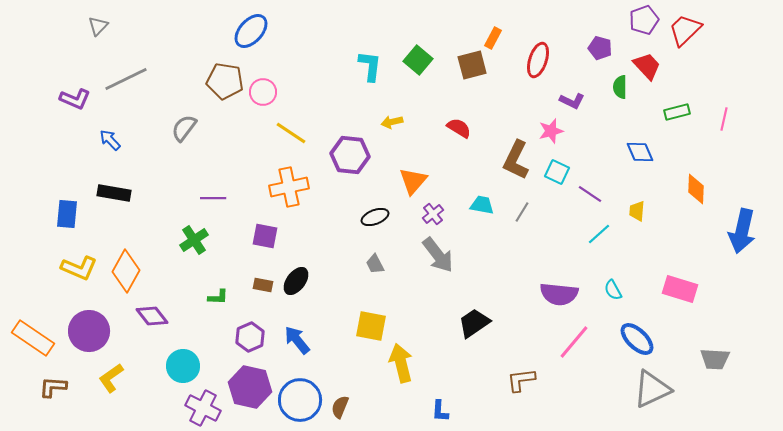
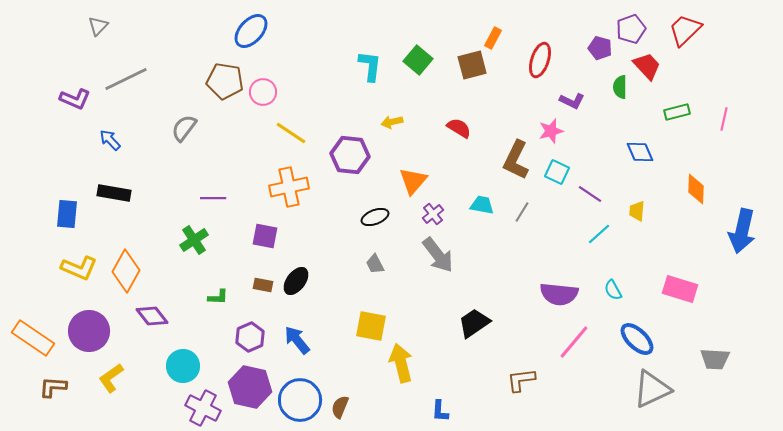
purple pentagon at (644, 20): moved 13 px left, 9 px down
red ellipse at (538, 60): moved 2 px right
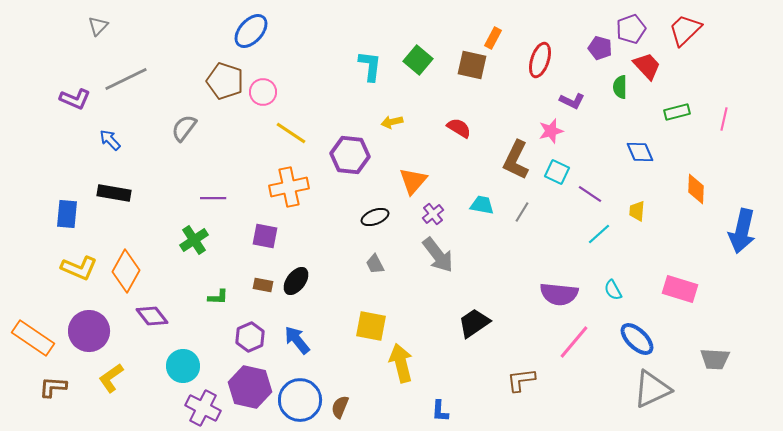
brown square at (472, 65): rotated 28 degrees clockwise
brown pentagon at (225, 81): rotated 9 degrees clockwise
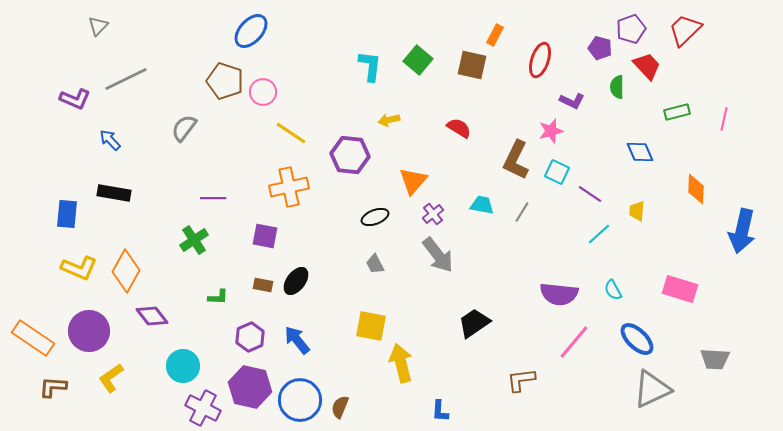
orange rectangle at (493, 38): moved 2 px right, 3 px up
green semicircle at (620, 87): moved 3 px left
yellow arrow at (392, 122): moved 3 px left, 2 px up
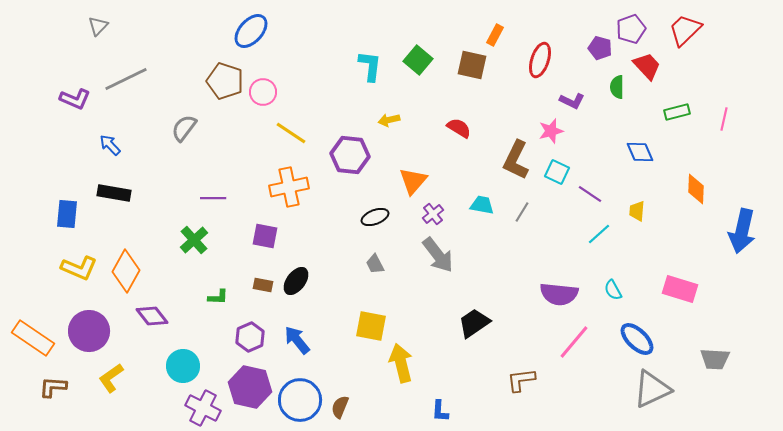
blue arrow at (110, 140): moved 5 px down
green cross at (194, 240): rotated 8 degrees counterclockwise
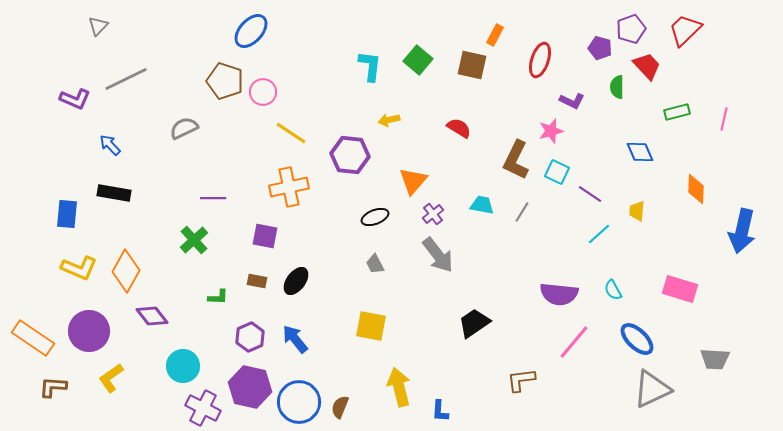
gray semicircle at (184, 128): rotated 28 degrees clockwise
brown rectangle at (263, 285): moved 6 px left, 4 px up
blue arrow at (297, 340): moved 2 px left, 1 px up
yellow arrow at (401, 363): moved 2 px left, 24 px down
blue circle at (300, 400): moved 1 px left, 2 px down
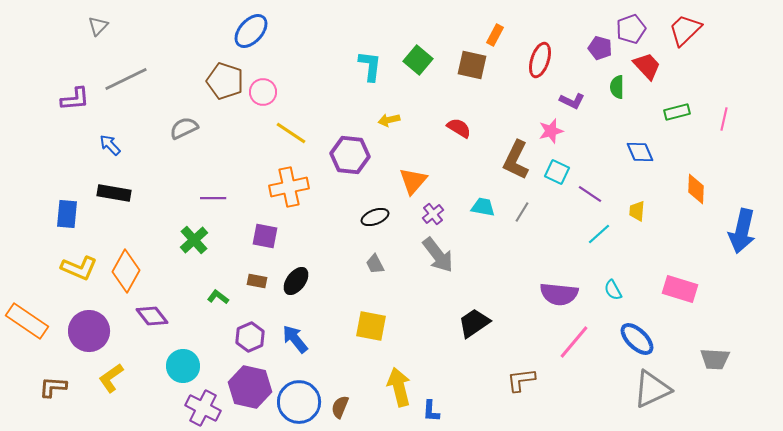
purple L-shape at (75, 99): rotated 28 degrees counterclockwise
cyan trapezoid at (482, 205): moved 1 px right, 2 px down
green L-shape at (218, 297): rotated 145 degrees counterclockwise
orange rectangle at (33, 338): moved 6 px left, 17 px up
blue L-shape at (440, 411): moved 9 px left
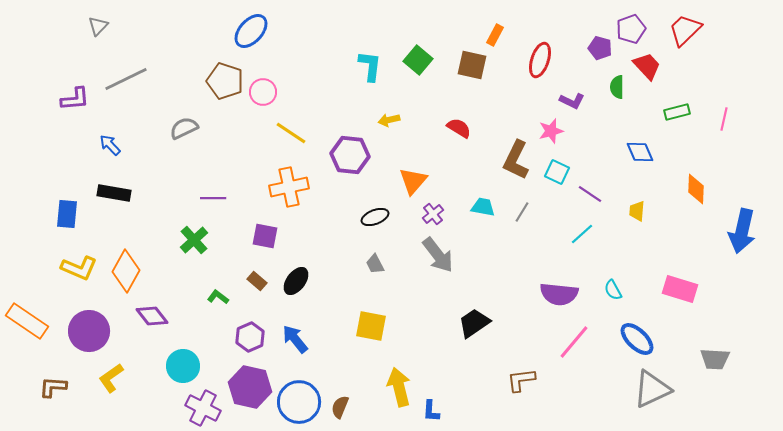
cyan line at (599, 234): moved 17 px left
brown rectangle at (257, 281): rotated 30 degrees clockwise
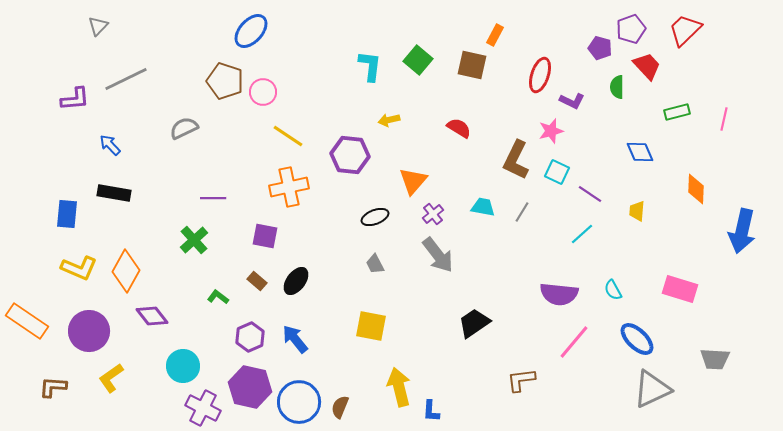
red ellipse at (540, 60): moved 15 px down
yellow line at (291, 133): moved 3 px left, 3 px down
